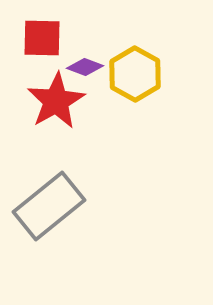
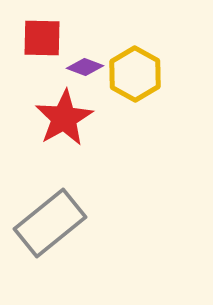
red star: moved 8 px right, 17 px down
gray rectangle: moved 1 px right, 17 px down
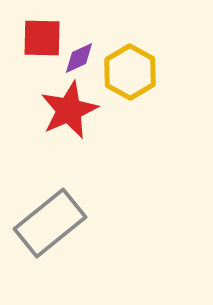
purple diamond: moved 6 px left, 9 px up; rotated 45 degrees counterclockwise
yellow hexagon: moved 5 px left, 2 px up
red star: moved 5 px right, 8 px up; rotated 6 degrees clockwise
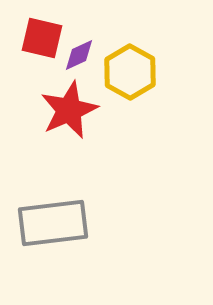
red square: rotated 12 degrees clockwise
purple diamond: moved 3 px up
gray rectangle: moved 3 px right; rotated 32 degrees clockwise
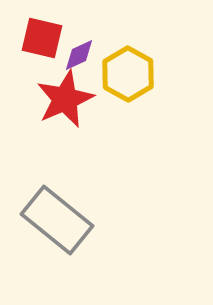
yellow hexagon: moved 2 px left, 2 px down
red star: moved 4 px left, 11 px up
gray rectangle: moved 4 px right, 3 px up; rotated 46 degrees clockwise
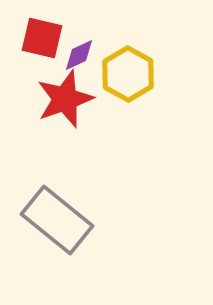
red star: rotated 4 degrees clockwise
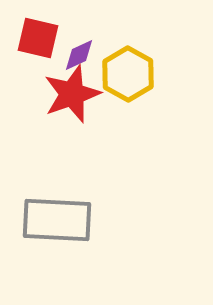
red square: moved 4 px left
red star: moved 7 px right, 5 px up
gray rectangle: rotated 36 degrees counterclockwise
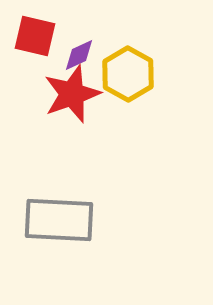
red square: moved 3 px left, 2 px up
gray rectangle: moved 2 px right
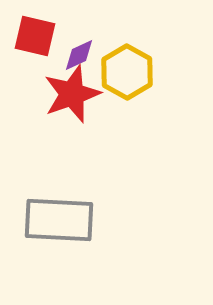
yellow hexagon: moved 1 px left, 2 px up
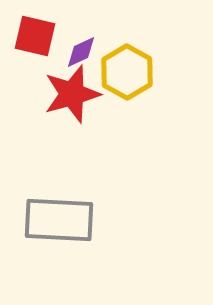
purple diamond: moved 2 px right, 3 px up
red star: rotated 4 degrees clockwise
